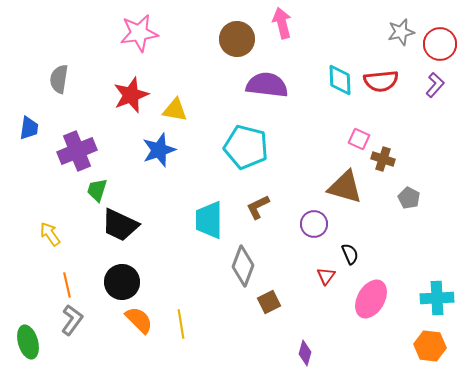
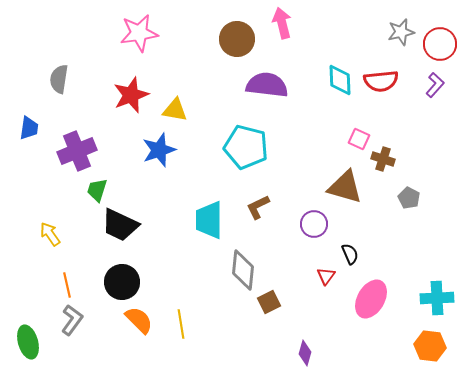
gray diamond: moved 4 px down; rotated 15 degrees counterclockwise
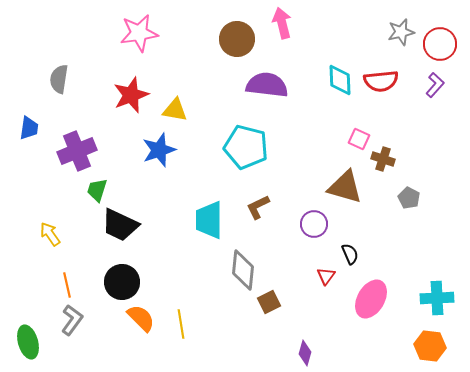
orange semicircle: moved 2 px right, 2 px up
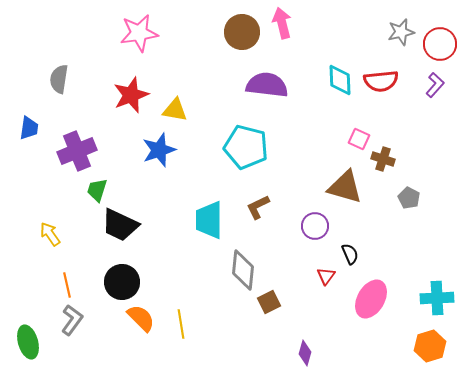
brown circle: moved 5 px right, 7 px up
purple circle: moved 1 px right, 2 px down
orange hexagon: rotated 24 degrees counterclockwise
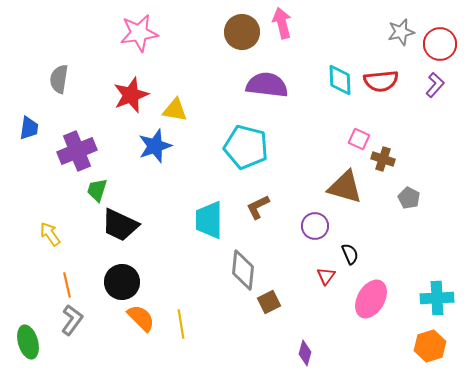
blue star: moved 4 px left, 4 px up
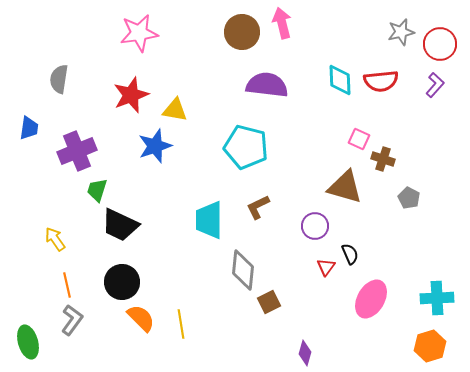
yellow arrow: moved 5 px right, 5 px down
red triangle: moved 9 px up
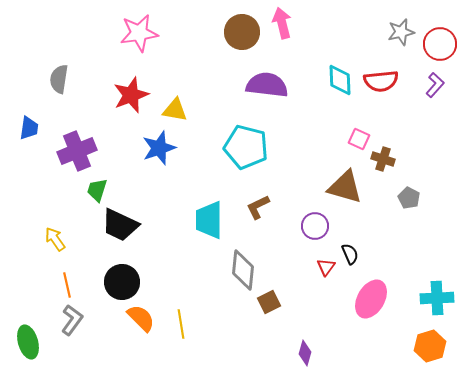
blue star: moved 4 px right, 2 px down
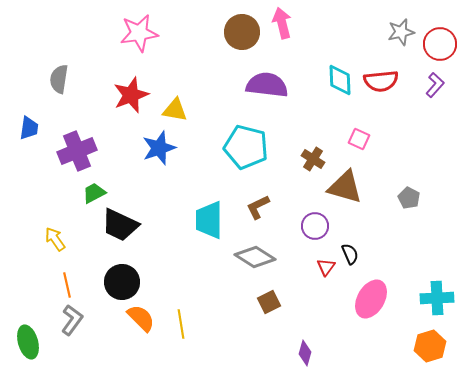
brown cross: moved 70 px left; rotated 15 degrees clockwise
green trapezoid: moved 3 px left, 3 px down; rotated 45 degrees clockwise
gray diamond: moved 12 px right, 13 px up; rotated 63 degrees counterclockwise
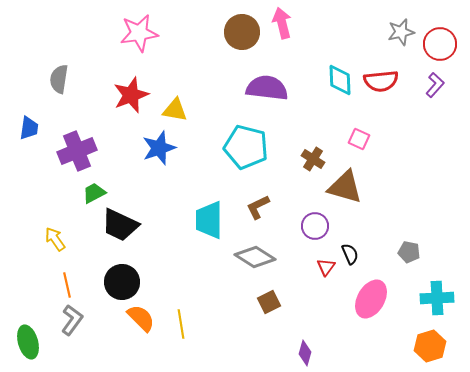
purple semicircle: moved 3 px down
gray pentagon: moved 54 px down; rotated 15 degrees counterclockwise
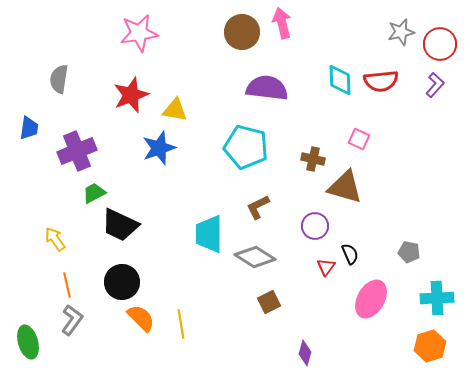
brown cross: rotated 20 degrees counterclockwise
cyan trapezoid: moved 14 px down
